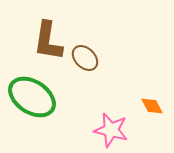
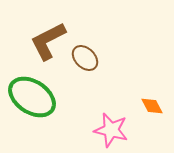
brown L-shape: rotated 54 degrees clockwise
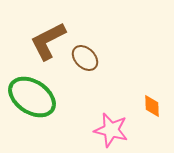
orange diamond: rotated 25 degrees clockwise
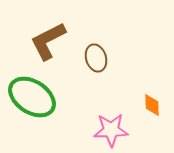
brown ellipse: moved 11 px right; rotated 28 degrees clockwise
orange diamond: moved 1 px up
pink star: rotated 16 degrees counterclockwise
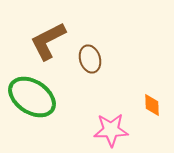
brown ellipse: moved 6 px left, 1 px down
